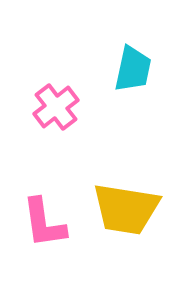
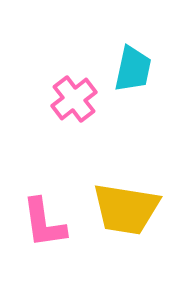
pink cross: moved 18 px right, 8 px up
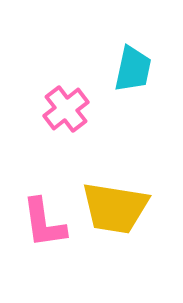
pink cross: moved 8 px left, 10 px down
yellow trapezoid: moved 11 px left, 1 px up
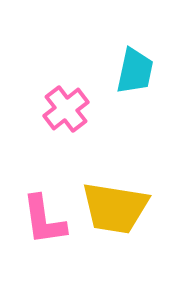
cyan trapezoid: moved 2 px right, 2 px down
pink L-shape: moved 3 px up
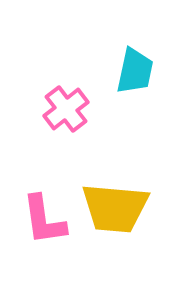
yellow trapezoid: rotated 4 degrees counterclockwise
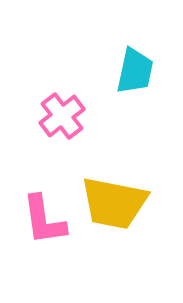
pink cross: moved 4 px left, 7 px down
yellow trapezoid: moved 1 px left, 5 px up; rotated 6 degrees clockwise
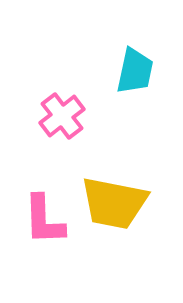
pink L-shape: rotated 6 degrees clockwise
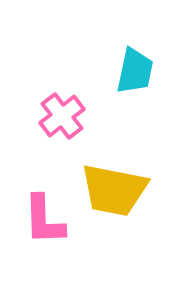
yellow trapezoid: moved 13 px up
